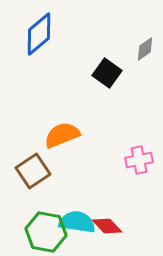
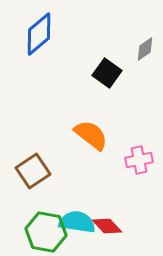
orange semicircle: moved 29 px right; rotated 60 degrees clockwise
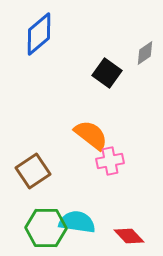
gray diamond: moved 4 px down
pink cross: moved 29 px left, 1 px down
red diamond: moved 22 px right, 10 px down
green hexagon: moved 4 px up; rotated 9 degrees counterclockwise
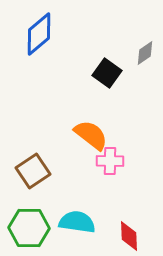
pink cross: rotated 12 degrees clockwise
green hexagon: moved 17 px left
red diamond: rotated 40 degrees clockwise
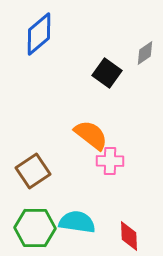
green hexagon: moved 6 px right
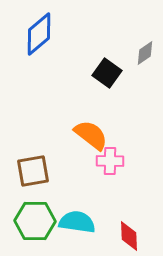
brown square: rotated 24 degrees clockwise
green hexagon: moved 7 px up
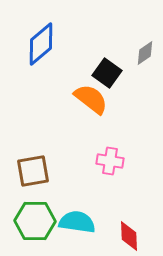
blue diamond: moved 2 px right, 10 px down
orange semicircle: moved 36 px up
pink cross: rotated 8 degrees clockwise
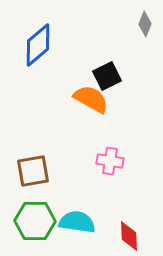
blue diamond: moved 3 px left, 1 px down
gray diamond: moved 29 px up; rotated 35 degrees counterclockwise
black square: moved 3 px down; rotated 28 degrees clockwise
orange semicircle: rotated 9 degrees counterclockwise
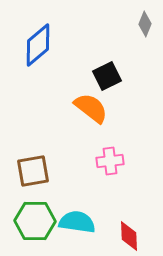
orange semicircle: moved 9 px down; rotated 9 degrees clockwise
pink cross: rotated 16 degrees counterclockwise
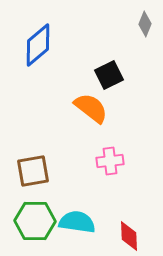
black square: moved 2 px right, 1 px up
